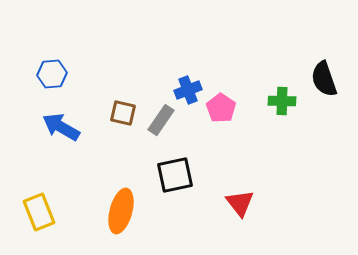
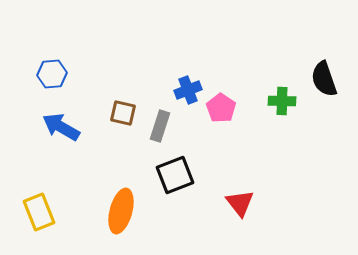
gray rectangle: moved 1 px left, 6 px down; rotated 16 degrees counterclockwise
black square: rotated 9 degrees counterclockwise
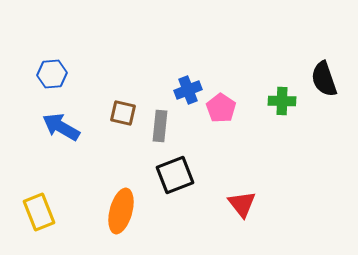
gray rectangle: rotated 12 degrees counterclockwise
red triangle: moved 2 px right, 1 px down
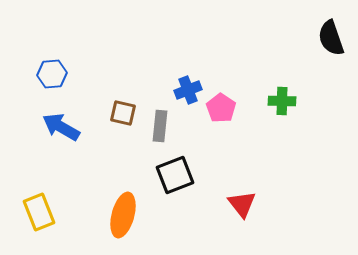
black semicircle: moved 7 px right, 41 px up
orange ellipse: moved 2 px right, 4 px down
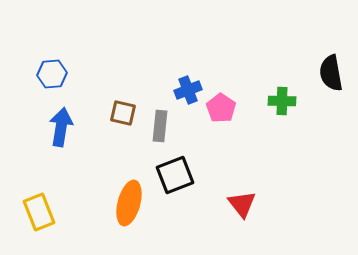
black semicircle: moved 35 px down; rotated 9 degrees clockwise
blue arrow: rotated 69 degrees clockwise
orange ellipse: moved 6 px right, 12 px up
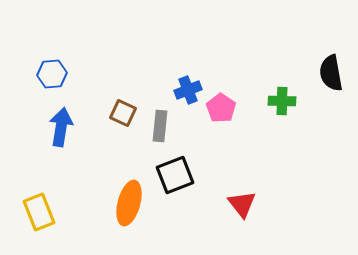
brown square: rotated 12 degrees clockwise
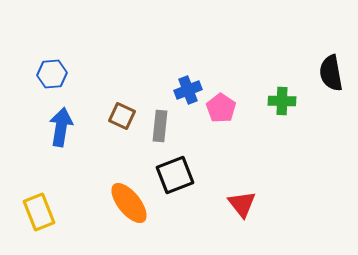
brown square: moved 1 px left, 3 px down
orange ellipse: rotated 54 degrees counterclockwise
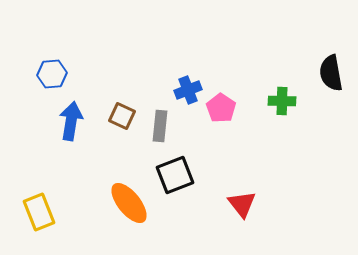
blue arrow: moved 10 px right, 6 px up
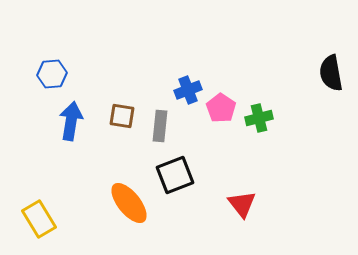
green cross: moved 23 px left, 17 px down; rotated 16 degrees counterclockwise
brown square: rotated 16 degrees counterclockwise
yellow rectangle: moved 7 px down; rotated 9 degrees counterclockwise
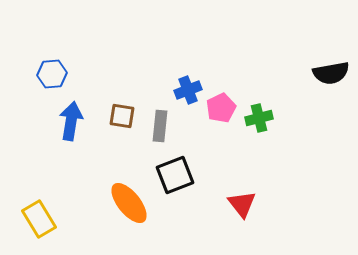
black semicircle: rotated 90 degrees counterclockwise
pink pentagon: rotated 12 degrees clockwise
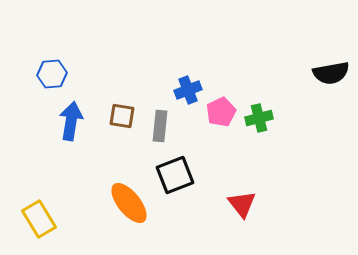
pink pentagon: moved 4 px down
